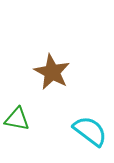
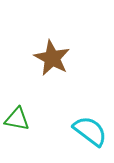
brown star: moved 14 px up
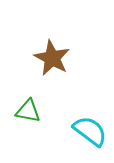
green triangle: moved 11 px right, 8 px up
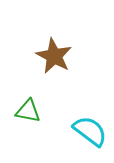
brown star: moved 2 px right, 2 px up
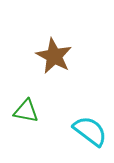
green triangle: moved 2 px left
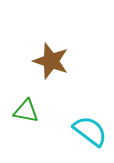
brown star: moved 3 px left, 5 px down; rotated 9 degrees counterclockwise
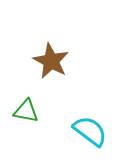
brown star: rotated 9 degrees clockwise
